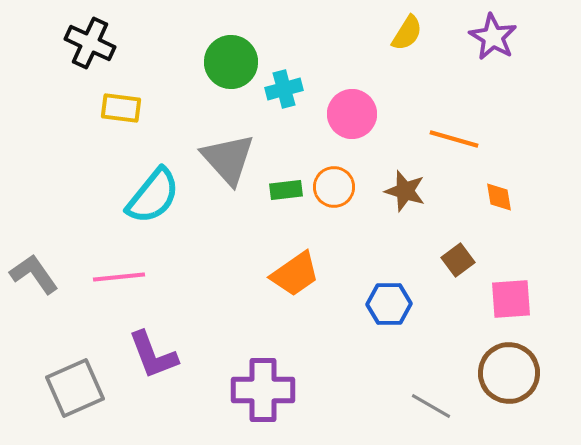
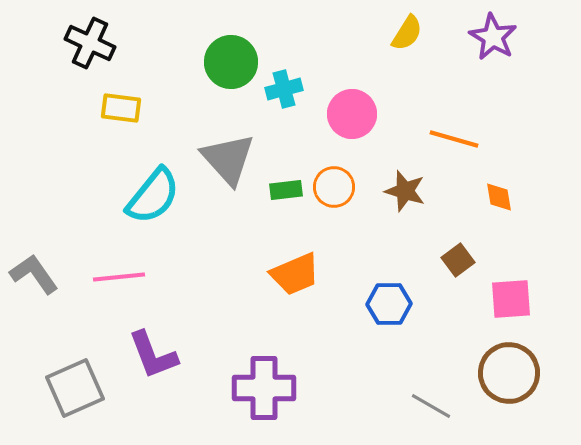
orange trapezoid: rotated 12 degrees clockwise
purple cross: moved 1 px right, 2 px up
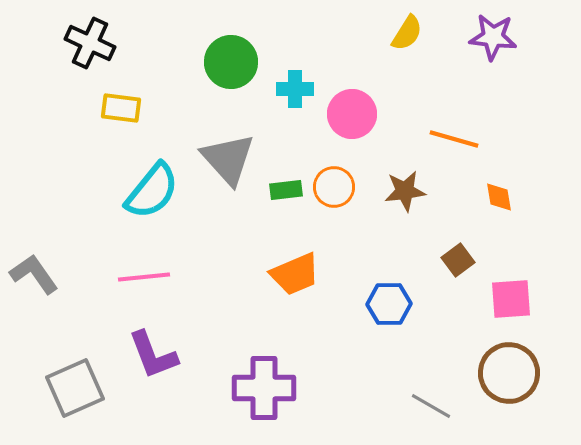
purple star: rotated 24 degrees counterclockwise
cyan cross: moved 11 px right; rotated 15 degrees clockwise
brown star: rotated 24 degrees counterclockwise
cyan semicircle: moved 1 px left, 5 px up
pink line: moved 25 px right
